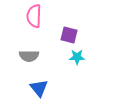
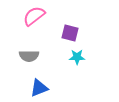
pink semicircle: rotated 50 degrees clockwise
purple square: moved 1 px right, 2 px up
blue triangle: rotated 48 degrees clockwise
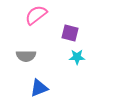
pink semicircle: moved 2 px right, 1 px up
gray semicircle: moved 3 px left
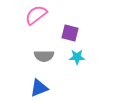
gray semicircle: moved 18 px right
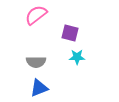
gray semicircle: moved 8 px left, 6 px down
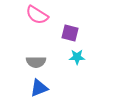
pink semicircle: moved 1 px right; rotated 110 degrees counterclockwise
